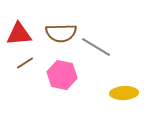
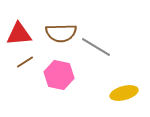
brown line: moved 1 px up
pink hexagon: moved 3 px left
yellow ellipse: rotated 12 degrees counterclockwise
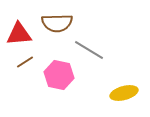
brown semicircle: moved 4 px left, 10 px up
gray line: moved 7 px left, 3 px down
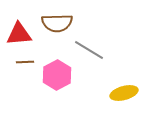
brown line: rotated 30 degrees clockwise
pink hexagon: moved 2 px left; rotated 20 degrees clockwise
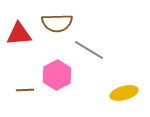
brown line: moved 28 px down
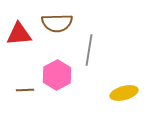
gray line: rotated 68 degrees clockwise
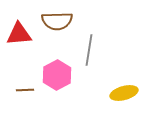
brown semicircle: moved 2 px up
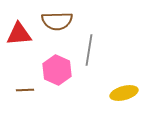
pink hexagon: moved 5 px up; rotated 8 degrees counterclockwise
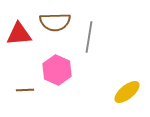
brown semicircle: moved 2 px left, 1 px down
gray line: moved 13 px up
yellow ellipse: moved 3 px right, 1 px up; rotated 24 degrees counterclockwise
